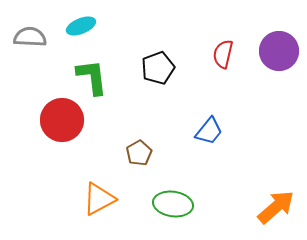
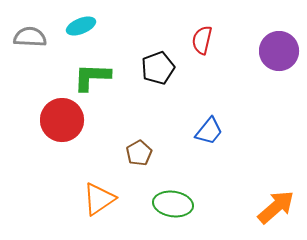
red semicircle: moved 21 px left, 14 px up
green L-shape: rotated 81 degrees counterclockwise
orange triangle: rotated 6 degrees counterclockwise
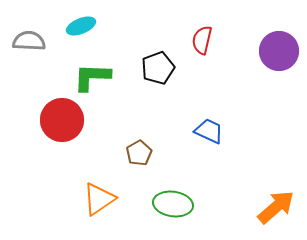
gray semicircle: moved 1 px left, 4 px down
blue trapezoid: rotated 104 degrees counterclockwise
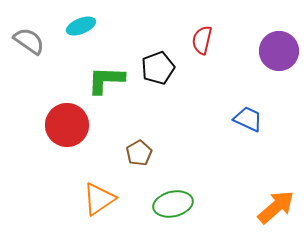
gray semicircle: rotated 32 degrees clockwise
green L-shape: moved 14 px right, 3 px down
red circle: moved 5 px right, 5 px down
blue trapezoid: moved 39 px right, 12 px up
green ellipse: rotated 21 degrees counterclockwise
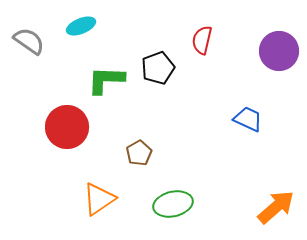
red circle: moved 2 px down
